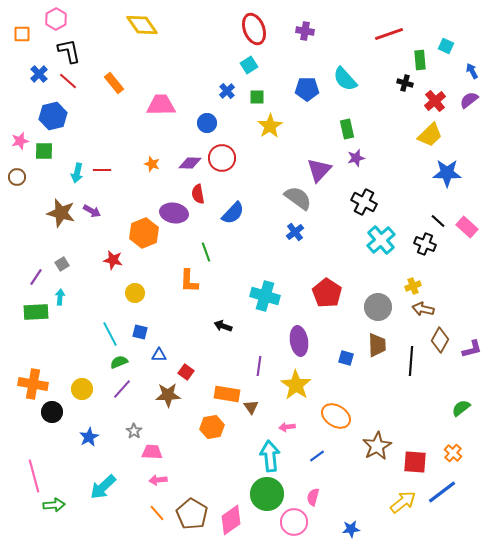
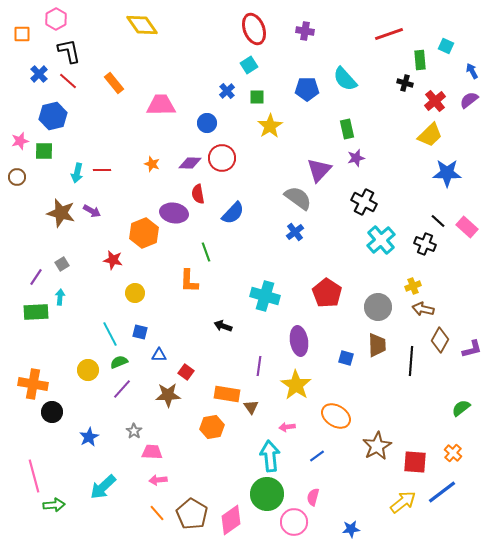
yellow circle at (82, 389): moved 6 px right, 19 px up
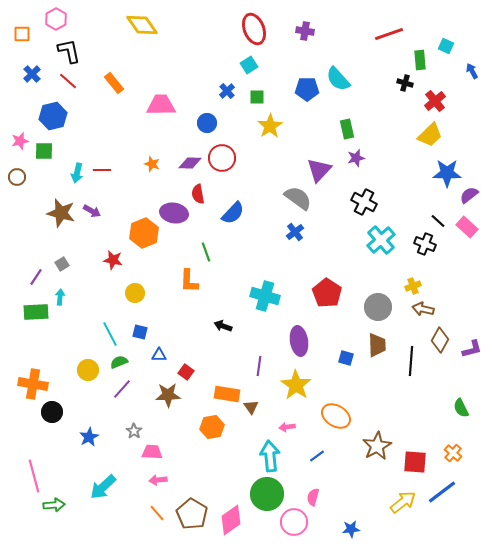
blue cross at (39, 74): moved 7 px left
cyan semicircle at (345, 79): moved 7 px left
purple semicircle at (469, 100): moved 95 px down
green semicircle at (461, 408): rotated 78 degrees counterclockwise
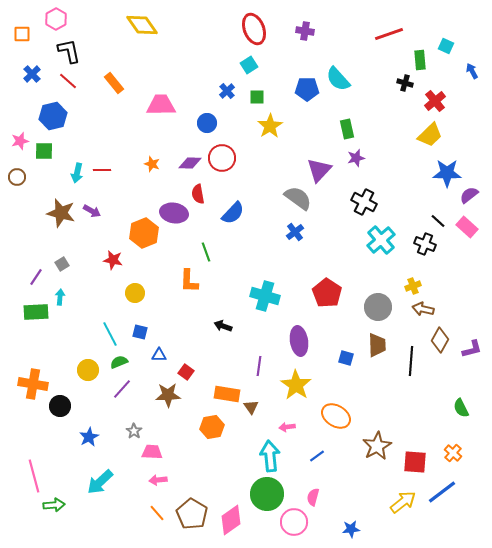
black circle at (52, 412): moved 8 px right, 6 px up
cyan arrow at (103, 487): moved 3 px left, 5 px up
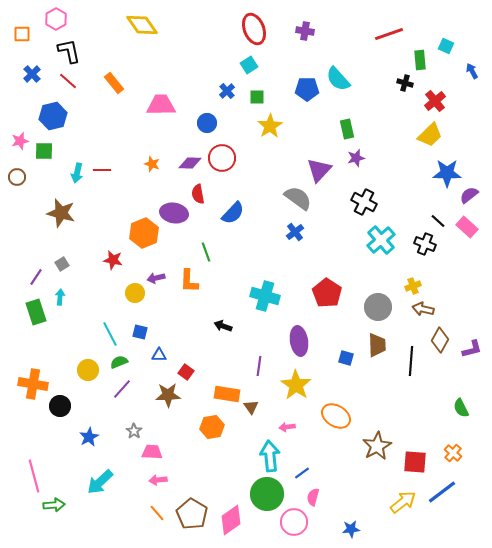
purple arrow at (92, 211): moved 64 px right, 67 px down; rotated 138 degrees clockwise
green rectangle at (36, 312): rotated 75 degrees clockwise
blue line at (317, 456): moved 15 px left, 17 px down
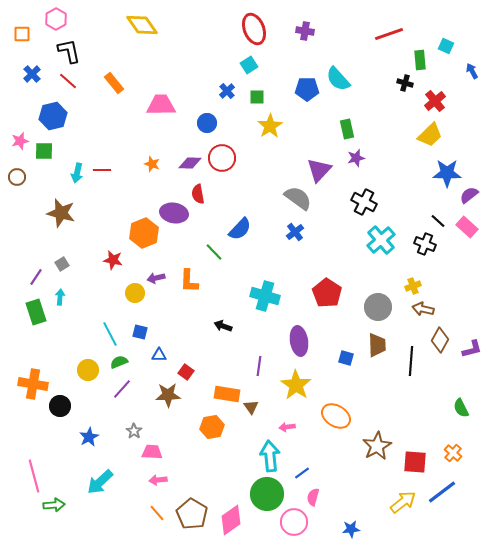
blue semicircle at (233, 213): moved 7 px right, 16 px down
green line at (206, 252): moved 8 px right; rotated 24 degrees counterclockwise
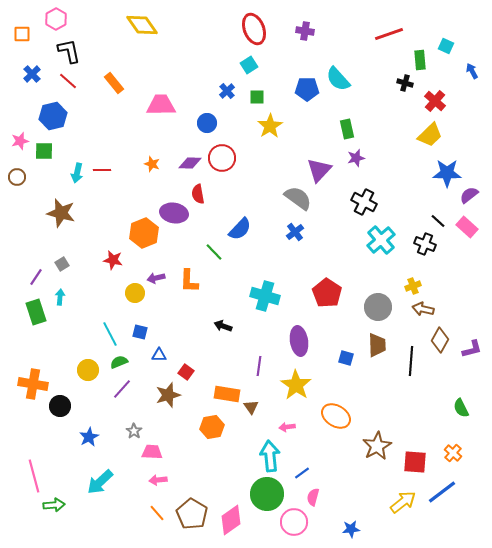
red cross at (435, 101): rotated 10 degrees counterclockwise
brown star at (168, 395): rotated 15 degrees counterclockwise
